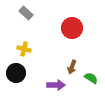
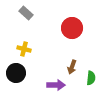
green semicircle: rotated 64 degrees clockwise
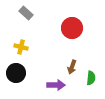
yellow cross: moved 3 px left, 2 px up
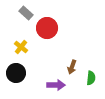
red circle: moved 25 px left
yellow cross: rotated 24 degrees clockwise
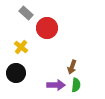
green semicircle: moved 15 px left, 7 px down
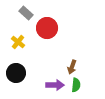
yellow cross: moved 3 px left, 5 px up
purple arrow: moved 1 px left
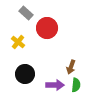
brown arrow: moved 1 px left
black circle: moved 9 px right, 1 px down
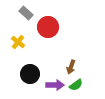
red circle: moved 1 px right, 1 px up
black circle: moved 5 px right
green semicircle: rotated 48 degrees clockwise
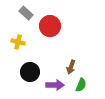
red circle: moved 2 px right, 1 px up
yellow cross: rotated 24 degrees counterclockwise
black circle: moved 2 px up
green semicircle: moved 5 px right; rotated 32 degrees counterclockwise
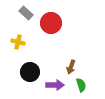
red circle: moved 1 px right, 3 px up
green semicircle: rotated 40 degrees counterclockwise
